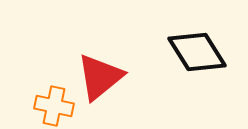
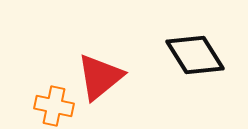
black diamond: moved 2 px left, 3 px down
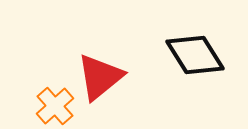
orange cross: moved 1 px right; rotated 36 degrees clockwise
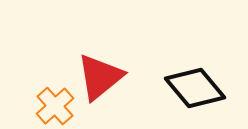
black diamond: moved 33 px down; rotated 8 degrees counterclockwise
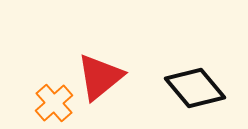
orange cross: moved 1 px left, 3 px up
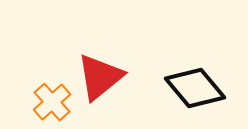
orange cross: moved 2 px left, 1 px up
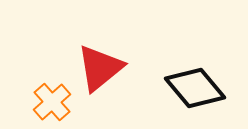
red triangle: moved 9 px up
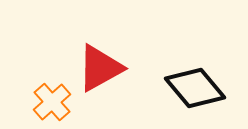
red triangle: rotated 10 degrees clockwise
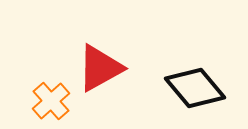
orange cross: moved 1 px left, 1 px up
